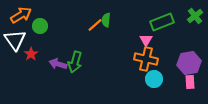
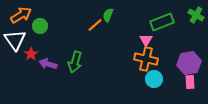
green cross: moved 1 px right, 1 px up; rotated 21 degrees counterclockwise
green semicircle: moved 2 px right, 5 px up; rotated 16 degrees clockwise
purple arrow: moved 10 px left
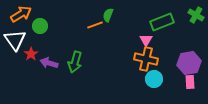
orange arrow: moved 1 px up
orange line: rotated 21 degrees clockwise
purple arrow: moved 1 px right, 1 px up
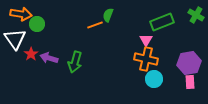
orange arrow: rotated 40 degrees clockwise
green circle: moved 3 px left, 2 px up
white triangle: moved 1 px up
purple arrow: moved 5 px up
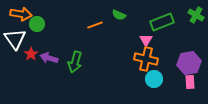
green semicircle: moved 11 px right; rotated 88 degrees counterclockwise
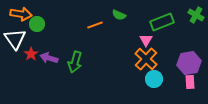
orange cross: rotated 30 degrees clockwise
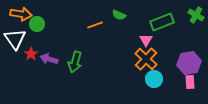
purple arrow: moved 1 px down
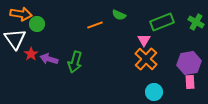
green cross: moved 7 px down
pink triangle: moved 2 px left
cyan circle: moved 13 px down
